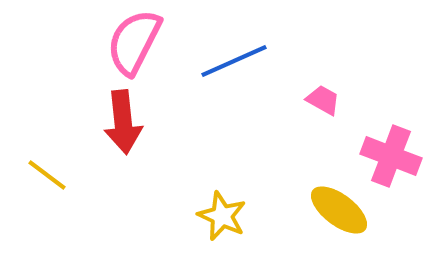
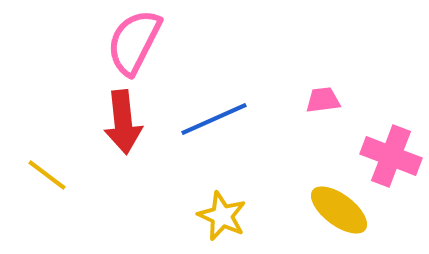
blue line: moved 20 px left, 58 px down
pink trapezoid: rotated 36 degrees counterclockwise
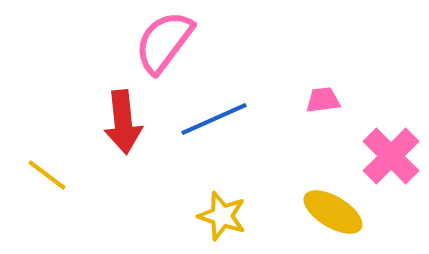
pink semicircle: moved 30 px right; rotated 10 degrees clockwise
pink cross: rotated 24 degrees clockwise
yellow ellipse: moved 6 px left, 2 px down; rotated 6 degrees counterclockwise
yellow star: rotated 6 degrees counterclockwise
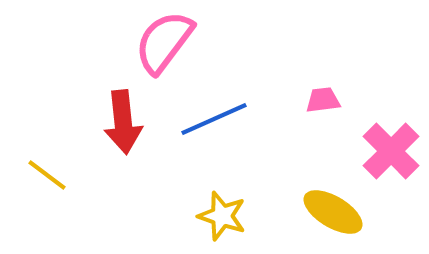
pink cross: moved 5 px up
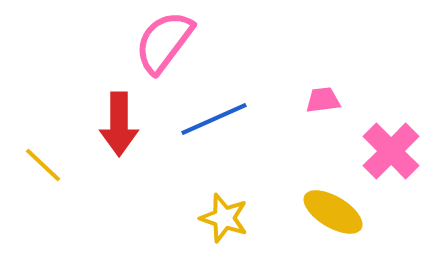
red arrow: moved 4 px left, 2 px down; rotated 6 degrees clockwise
yellow line: moved 4 px left, 10 px up; rotated 6 degrees clockwise
yellow star: moved 2 px right, 2 px down
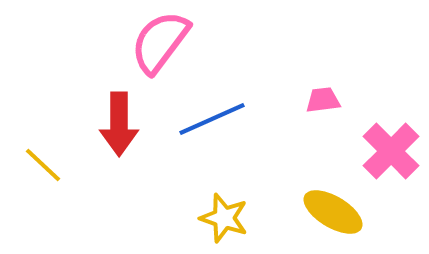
pink semicircle: moved 4 px left
blue line: moved 2 px left
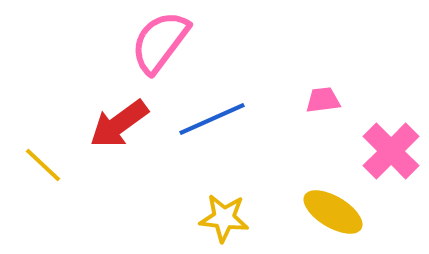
red arrow: rotated 54 degrees clockwise
yellow star: rotated 12 degrees counterclockwise
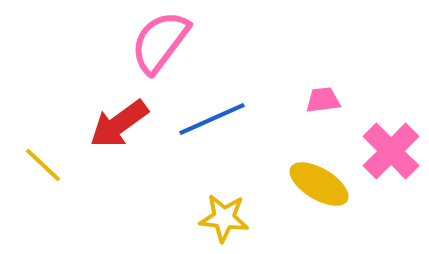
yellow ellipse: moved 14 px left, 28 px up
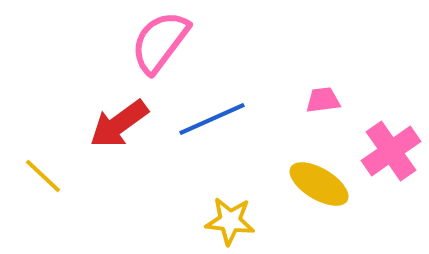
pink cross: rotated 10 degrees clockwise
yellow line: moved 11 px down
yellow star: moved 6 px right, 3 px down
